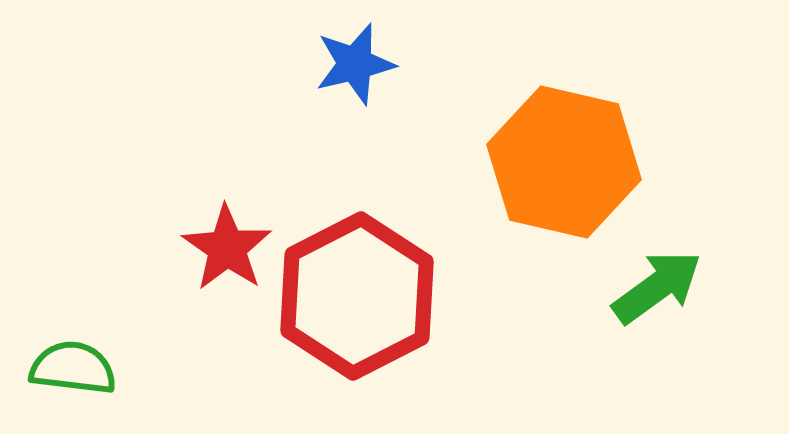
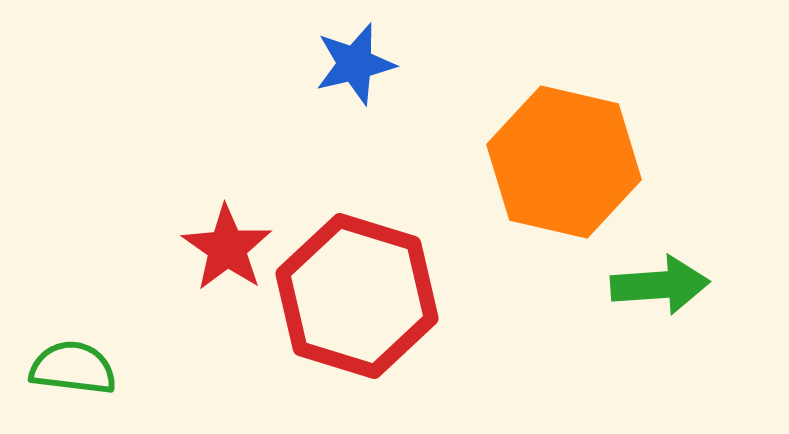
green arrow: moved 3 px right, 2 px up; rotated 32 degrees clockwise
red hexagon: rotated 16 degrees counterclockwise
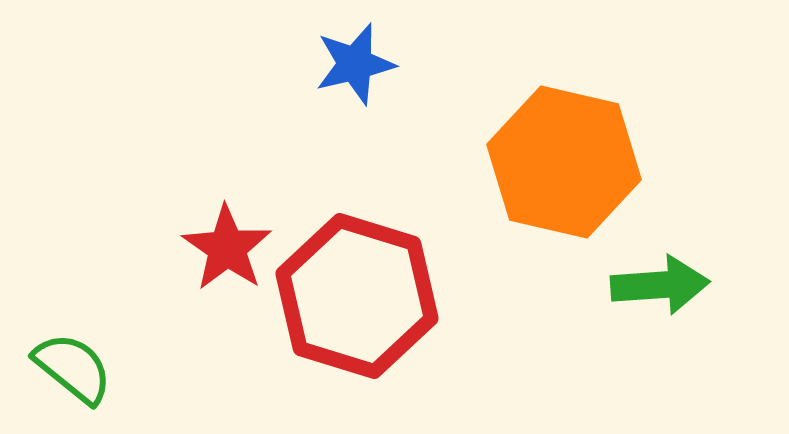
green semicircle: rotated 32 degrees clockwise
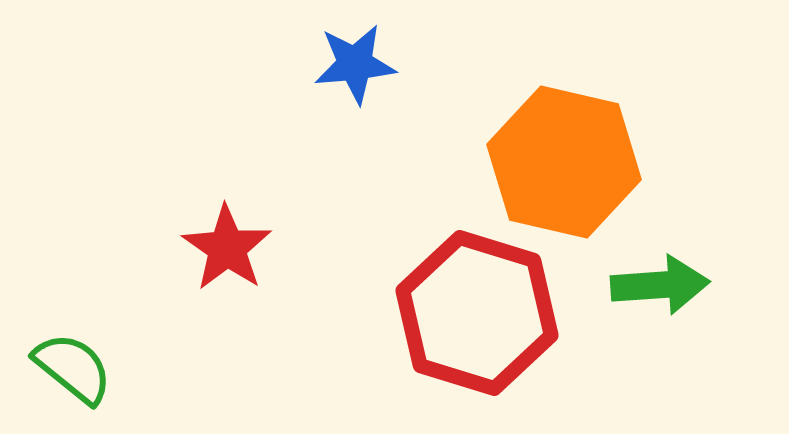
blue star: rotated 8 degrees clockwise
red hexagon: moved 120 px right, 17 px down
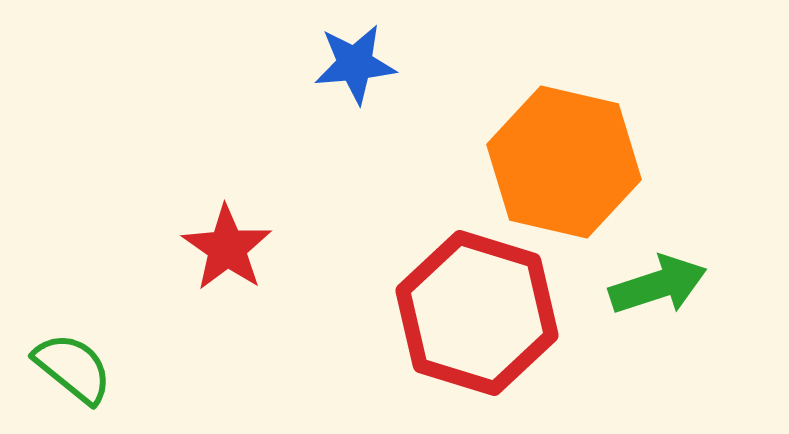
green arrow: moved 2 px left; rotated 14 degrees counterclockwise
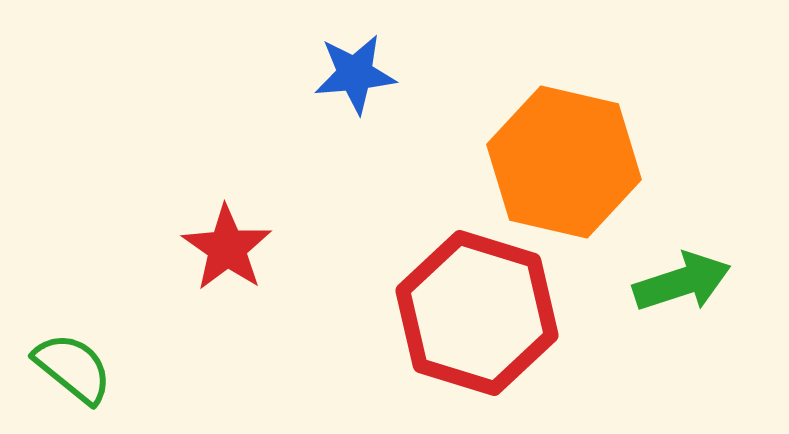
blue star: moved 10 px down
green arrow: moved 24 px right, 3 px up
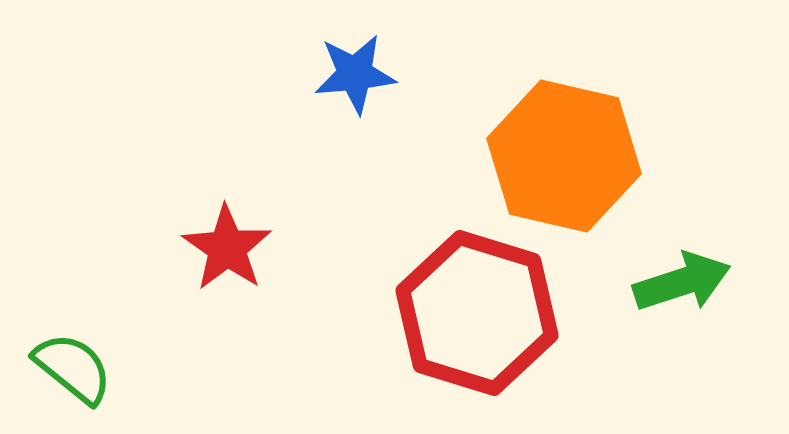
orange hexagon: moved 6 px up
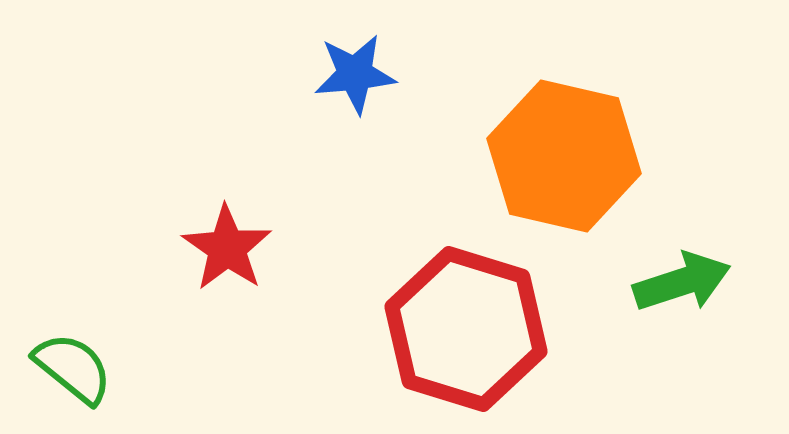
red hexagon: moved 11 px left, 16 px down
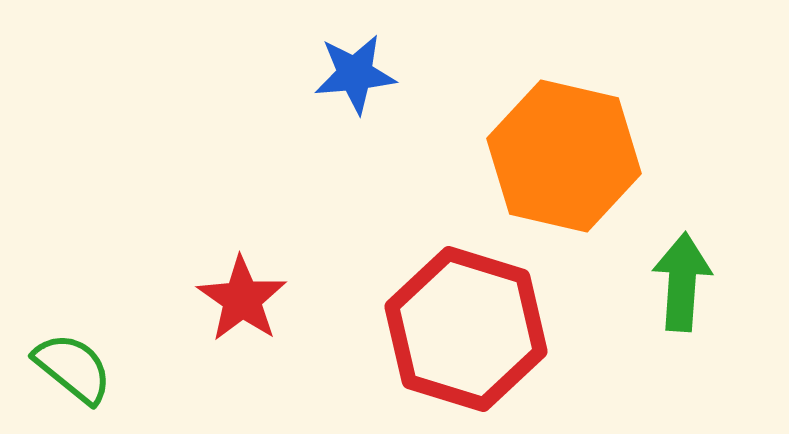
red star: moved 15 px right, 51 px down
green arrow: rotated 68 degrees counterclockwise
